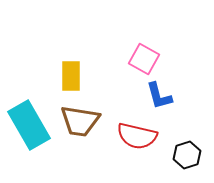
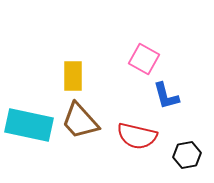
yellow rectangle: moved 2 px right
blue L-shape: moved 7 px right
brown trapezoid: rotated 39 degrees clockwise
cyan rectangle: rotated 48 degrees counterclockwise
black hexagon: rotated 8 degrees clockwise
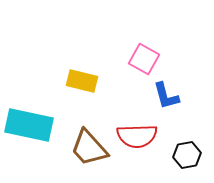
yellow rectangle: moved 9 px right, 5 px down; rotated 76 degrees counterclockwise
brown trapezoid: moved 9 px right, 27 px down
red semicircle: rotated 15 degrees counterclockwise
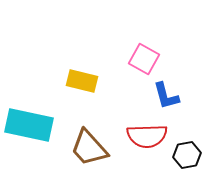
red semicircle: moved 10 px right
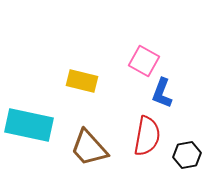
pink square: moved 2 px down
blue L-shape: moved 4 px left, 3 px up; rotated 36 degrees clockwise
red semicircle: rotated 78 degrees counterclockwise
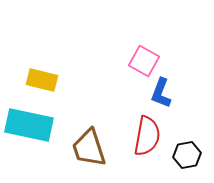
yellow rectangle: moved 40 px left, 1 px up
blue L-shape: moved 1 px left
brown trapezoid: rotated 24 degrees clockwise
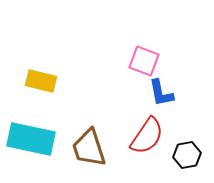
pink square: rotated 8 degrees counterclockwise
yellow rectangle: moved 1 px left, 1 px down
blue L-shape: rotated 32 degrees counterclockwise
cyan rectangle: moved 2 px right, 14 px down
red semicircle: rotated 24 degrees clockwise
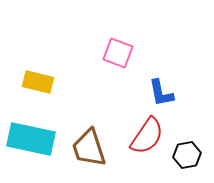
pink square: moved 26 px left, 8 px up
yellow rectangle: moved 3 px left, 1 px down
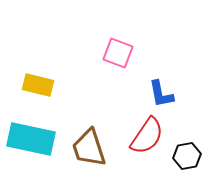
yellow rectangle: moved 3 px down
blue L-shape: moved 1 px down
black hexagon: moved 1 px down
